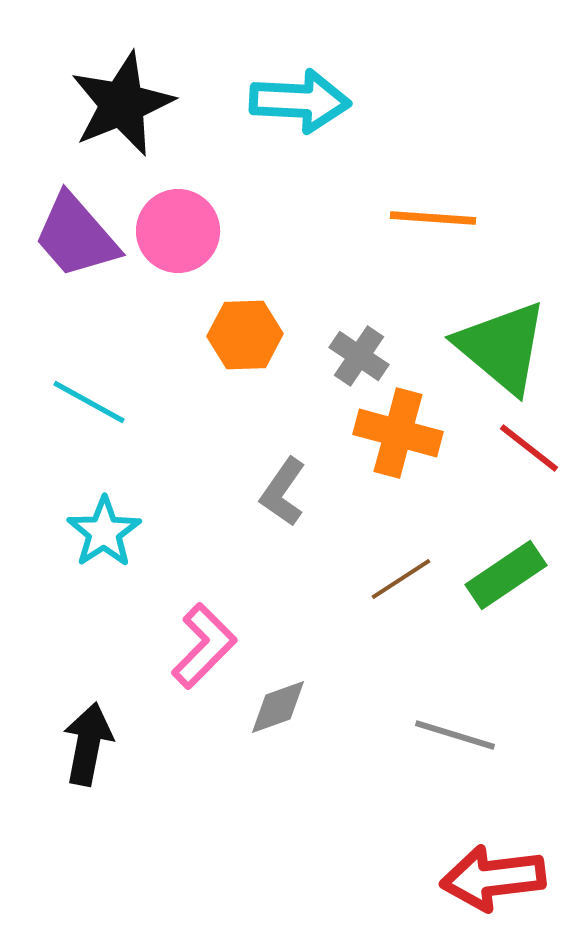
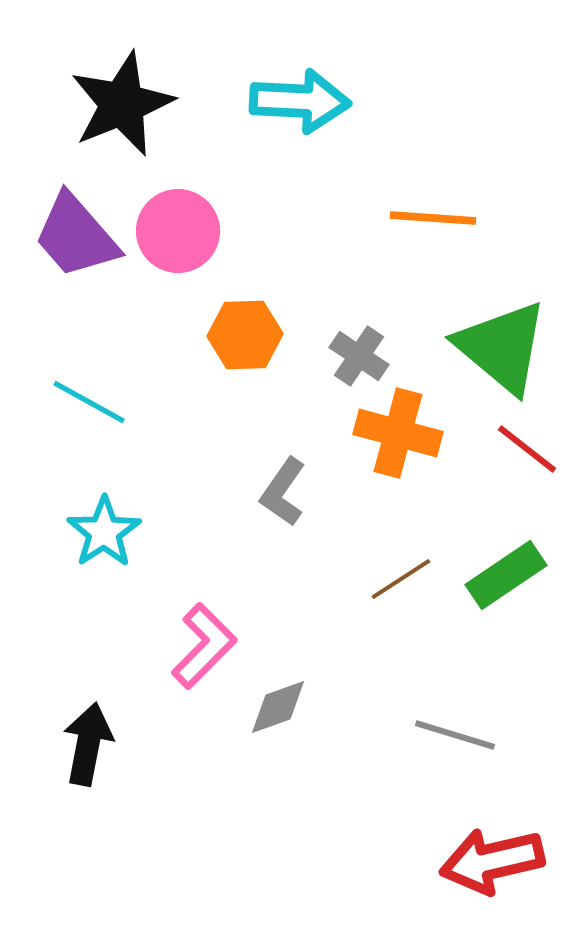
red line: moved 2 px left, 1 px down
red arrow: moved 1 px left, 17 px up; rotated 6 degrees counterclockwise
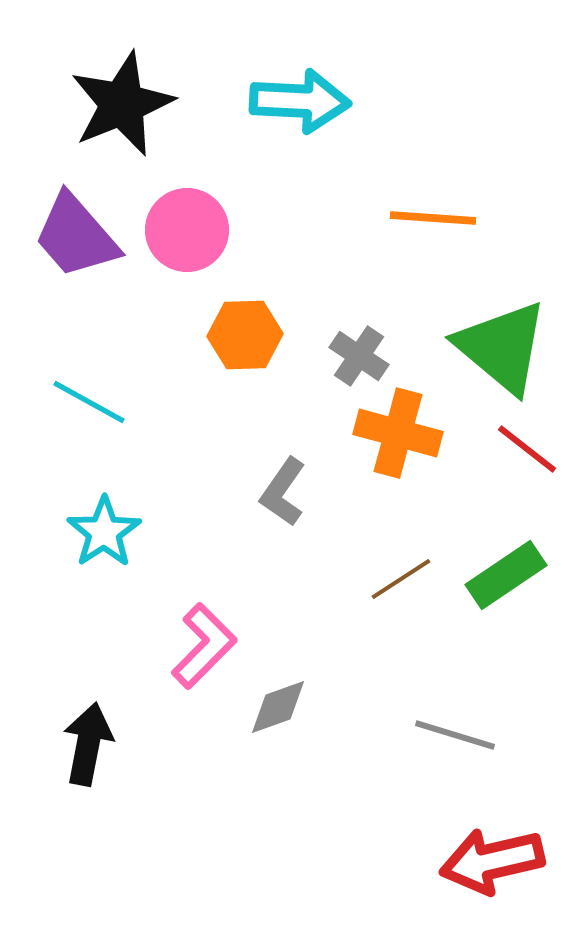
pink circle: moved 9 px right, 1 px up
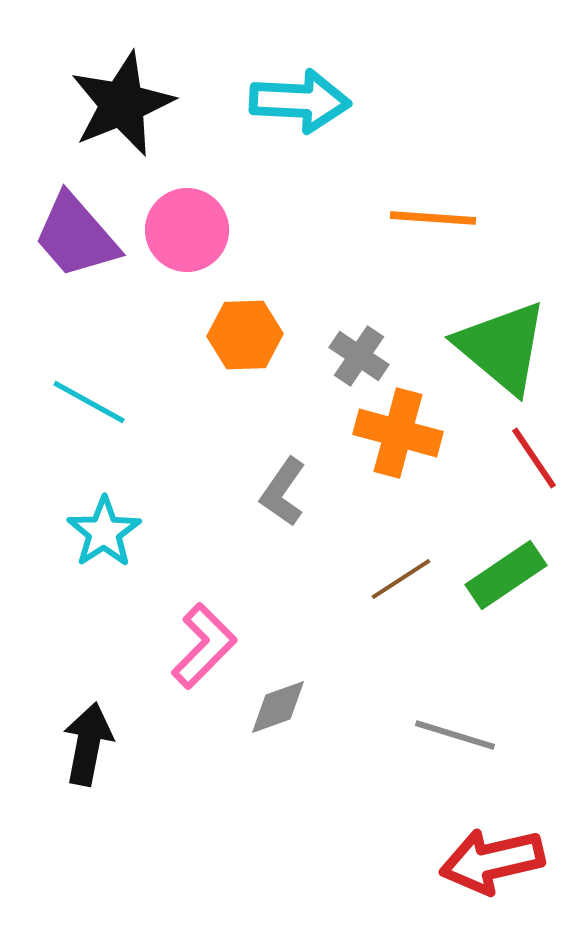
red line: moved 7 px right, 9 px down; rotated 18 degrees clockwise
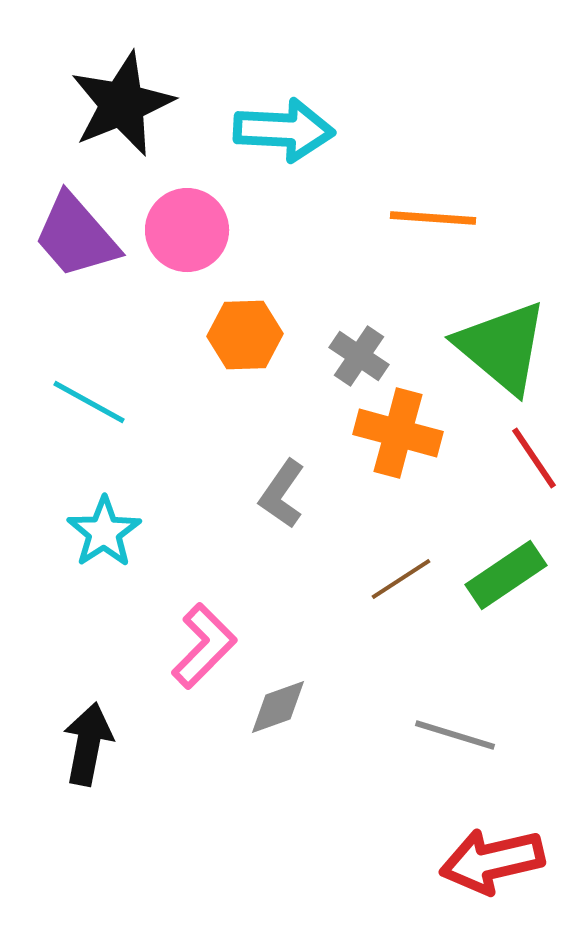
cyan arrow: moved 16 px left, 29 px down
gray L-shape: moved 1 px left, 2 px down
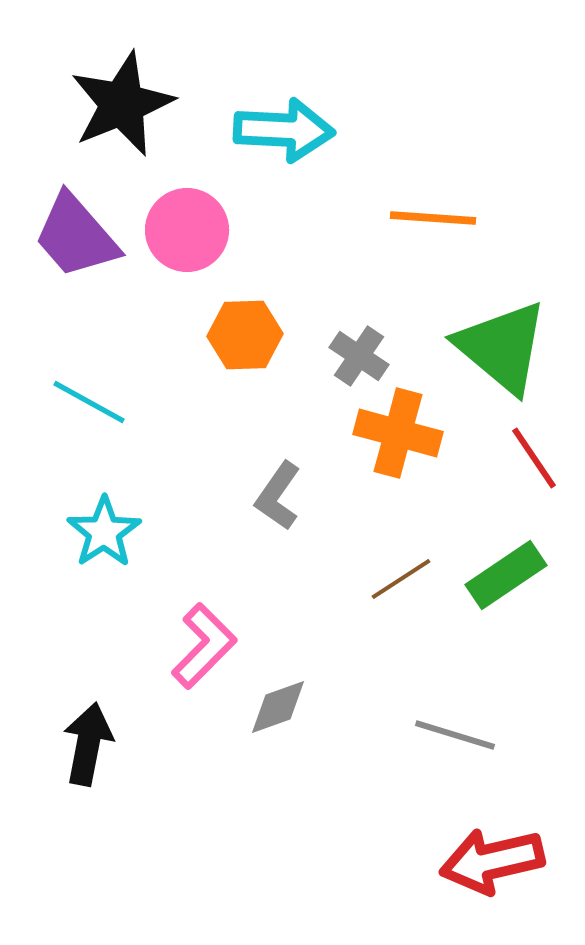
gray L-shape: moved 4 px left, 2 px down
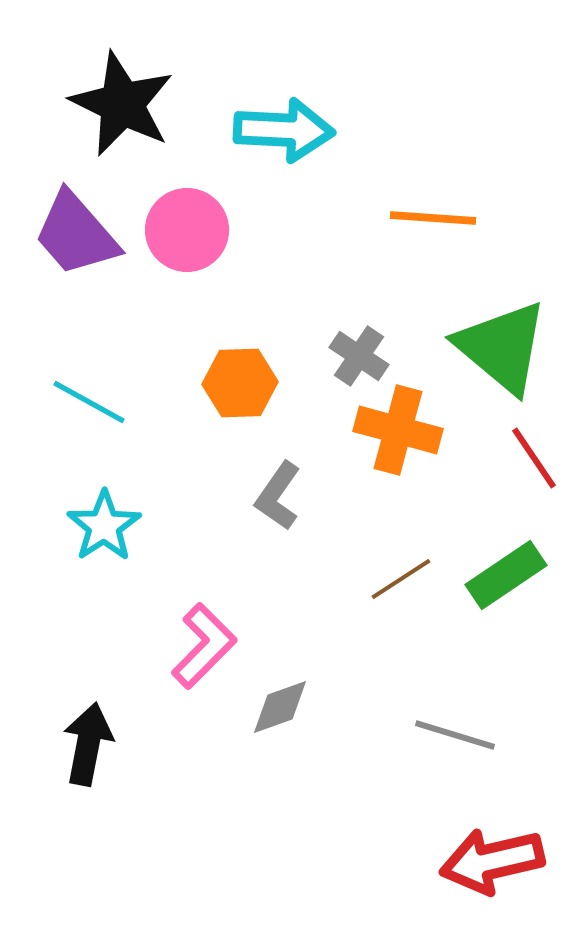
black star: rotated 24 degrees counterclockwise
purple trapezoid: moved 2 px up
orange hexagon: moved 5 px left, 48 px down
orange cross: moved 3 px up
cyan star: moved 6 px up
gray diamond: moved 2 px right
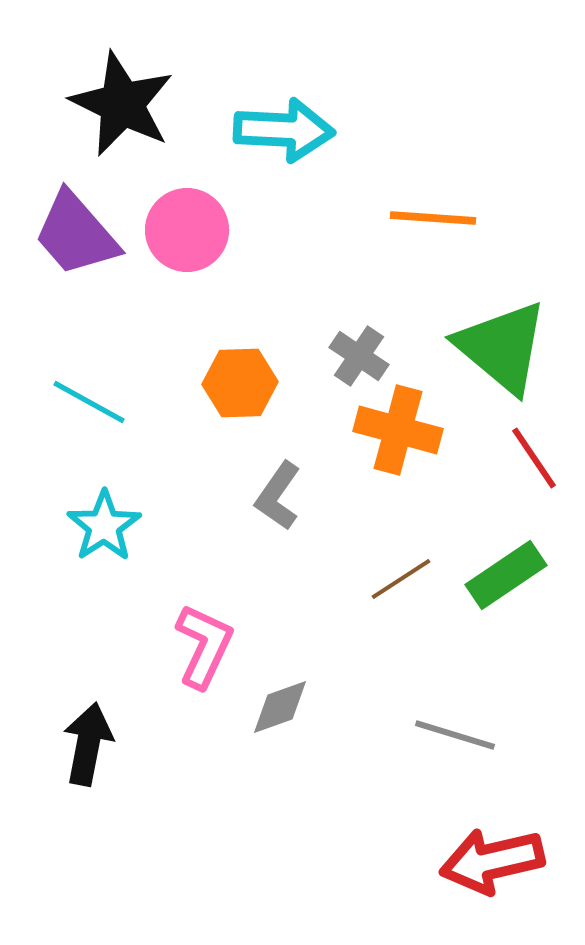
pink L-shape: rotated 20 degrees counterclockwise
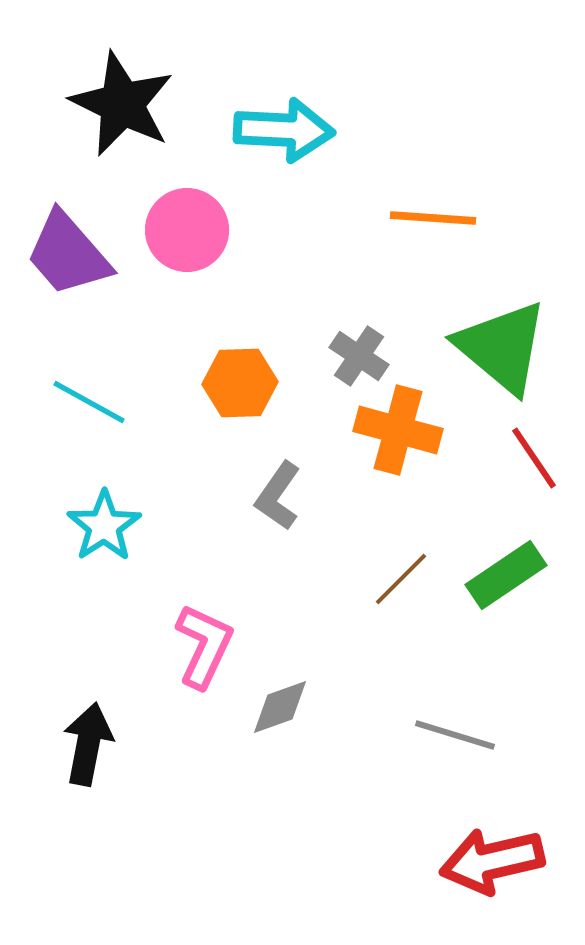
purple trapezoid: moved 8 px left, 20 px down
brown line: rotated 12 degrees counterclockwise
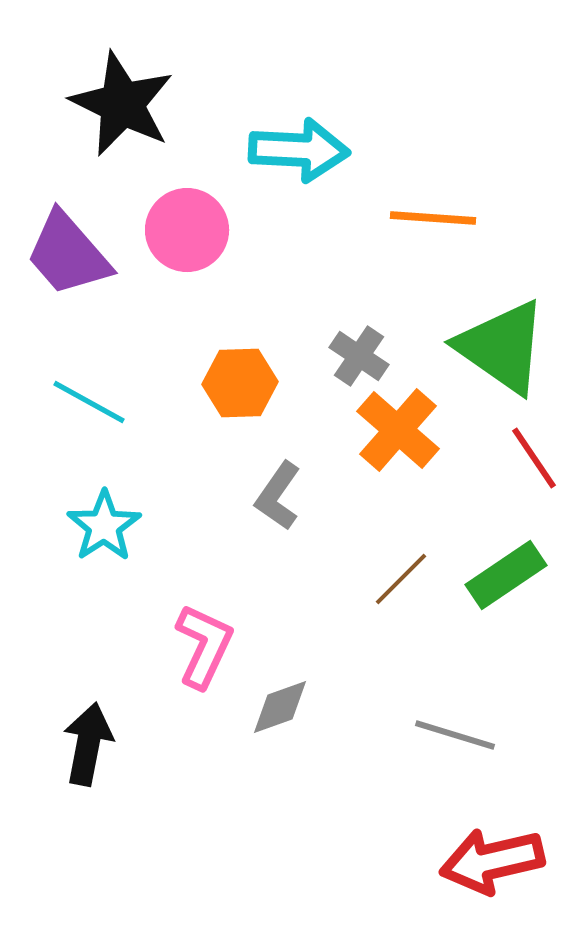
cyan arrow: moved 15 px right, 20 px down
green triangle: rotated 5 degrees counterclockwise
orange cross: rotated 26 degrees clockwise
